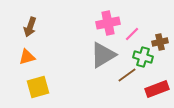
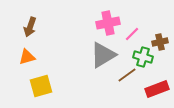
yellow square: moved 3 px right, 1 px up
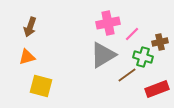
yellow square: rotated 30 degrees clockwise
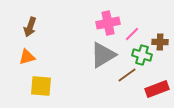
brown cross: rotated 14 degrees clockwise
green cross: moved 1 px left, 2 px up
yellow square: rotated 10 degrees counterclockwise
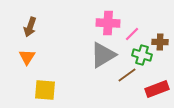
pink cross: rotated 15 degrees clockwise
orange triangle: rotated 42 degrees counterclockwise
yellow square: moved 4 px right, 4 px down
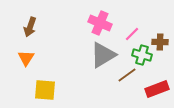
pink cross: moved 8 px left; rotated 20 degrees clockwise
orange triangle: moved 1 px left, 1 px down
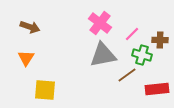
pink cross: rotated 15 degrees clockwise
brown arrow: rotated 90 degrees counterclockwise
brown cross: moved 2 px up
gray triangle: rotated 20 degrees clockwise
red rectangle: rotated 15 degrees clockwise
